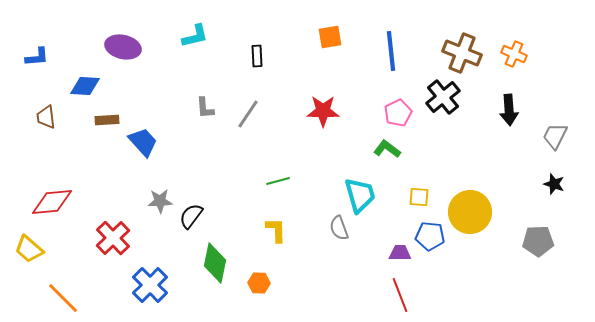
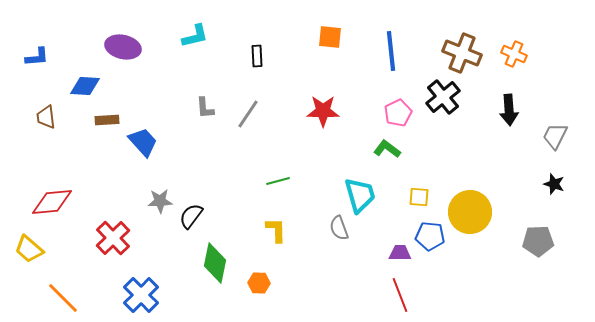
orange square: rotated 15 degrees clockwise
blue cross: moved 9 px left, 10 px down
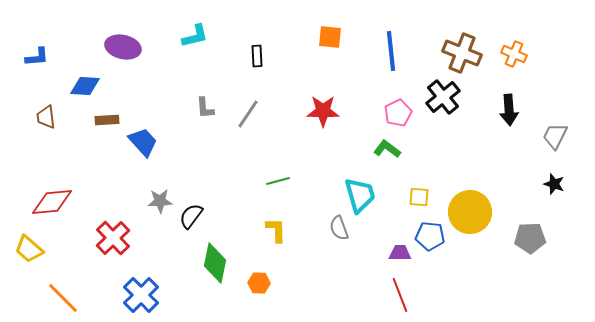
gray pentagon: moved 8 px left, 3 px up
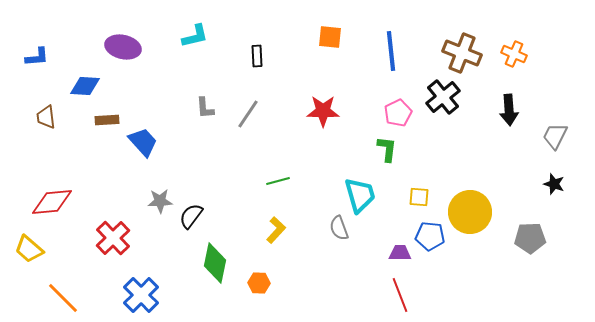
green L-shape: rotated 60 degrees clockwise
yellow L-shape: rotated 44 degrees clockwise
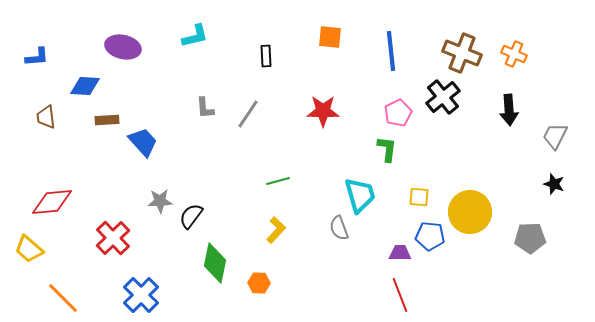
black rectangle: moved 9 px right
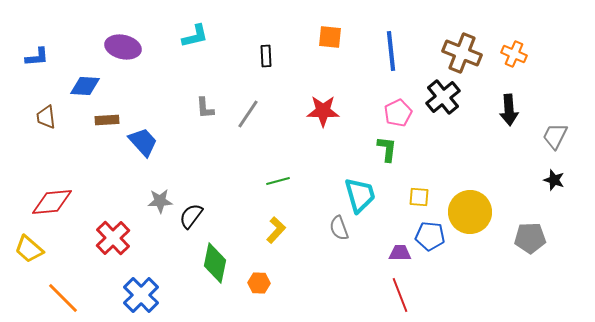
black star: moved 4 px up
